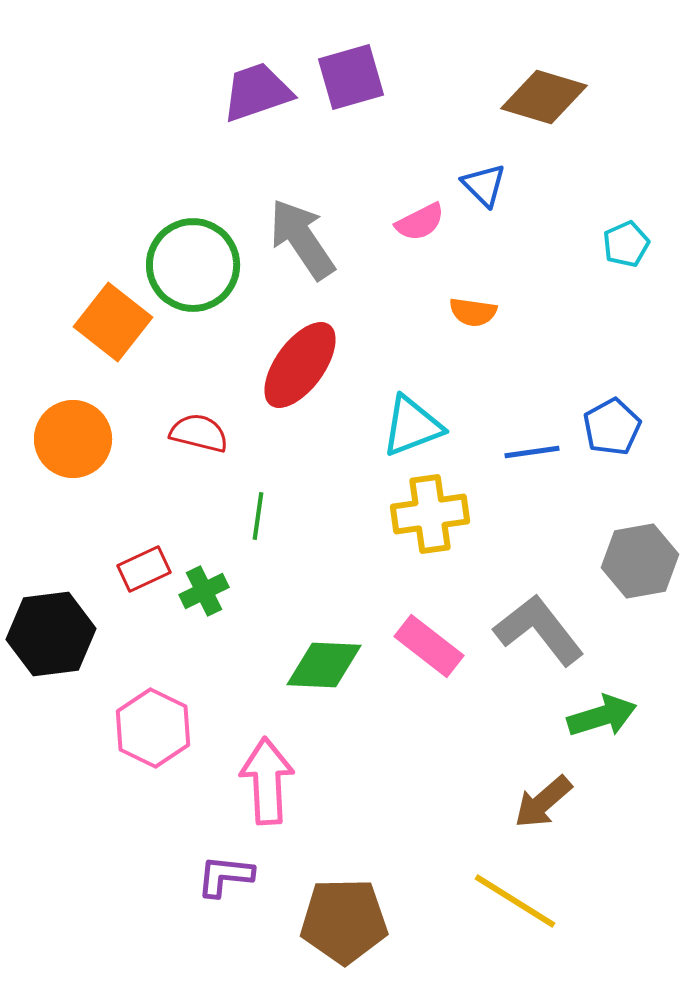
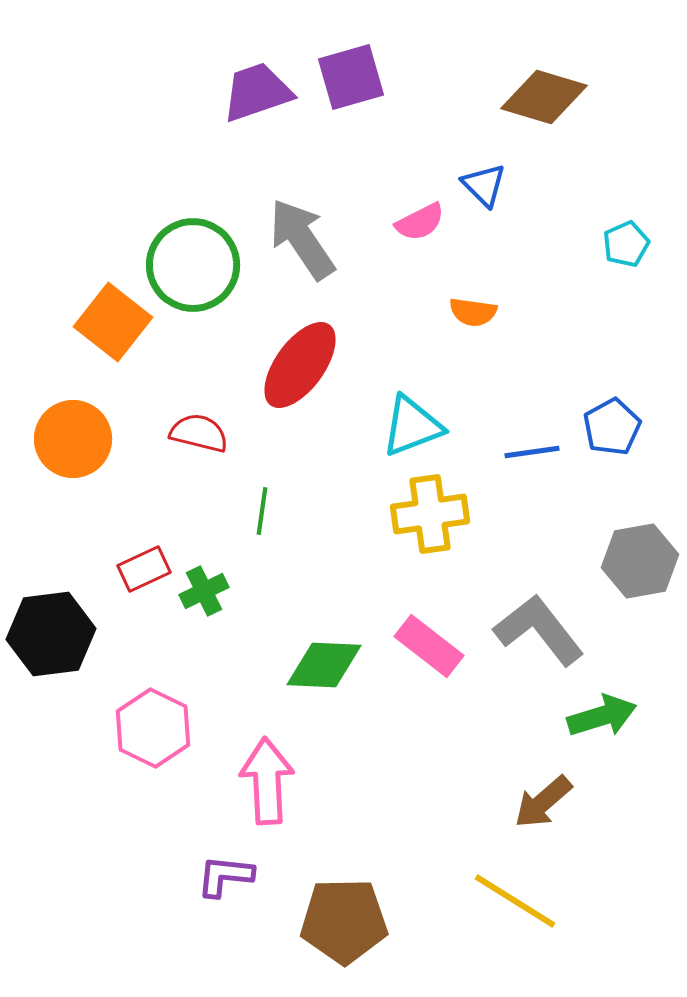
green line: moved 4 px right, 5 px up
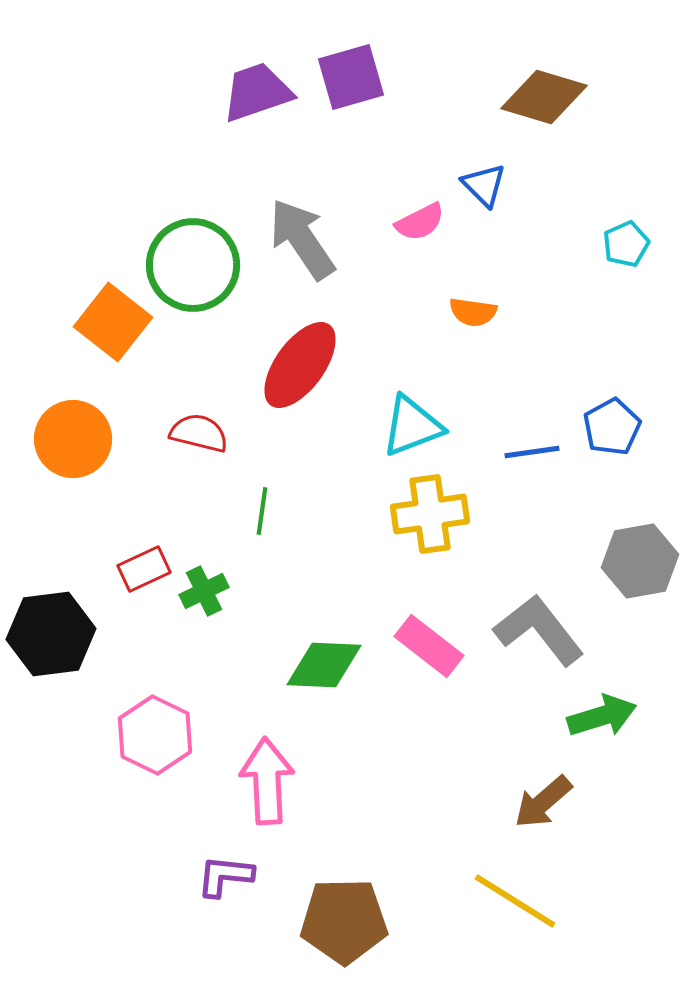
pink hexagon: moved 2 px right, 7 px down
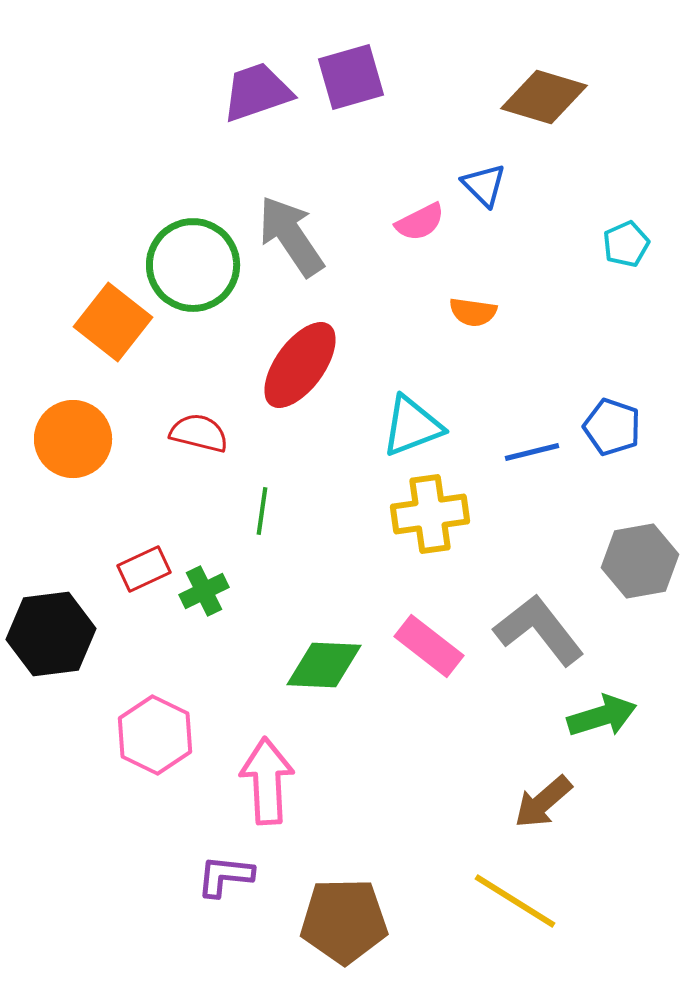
gray arrow: moved 11 px left, 3 px up
blue pentagon: rotated 24 degrees counterclockwise
blue line: rotated 6 degrees counterclockwise
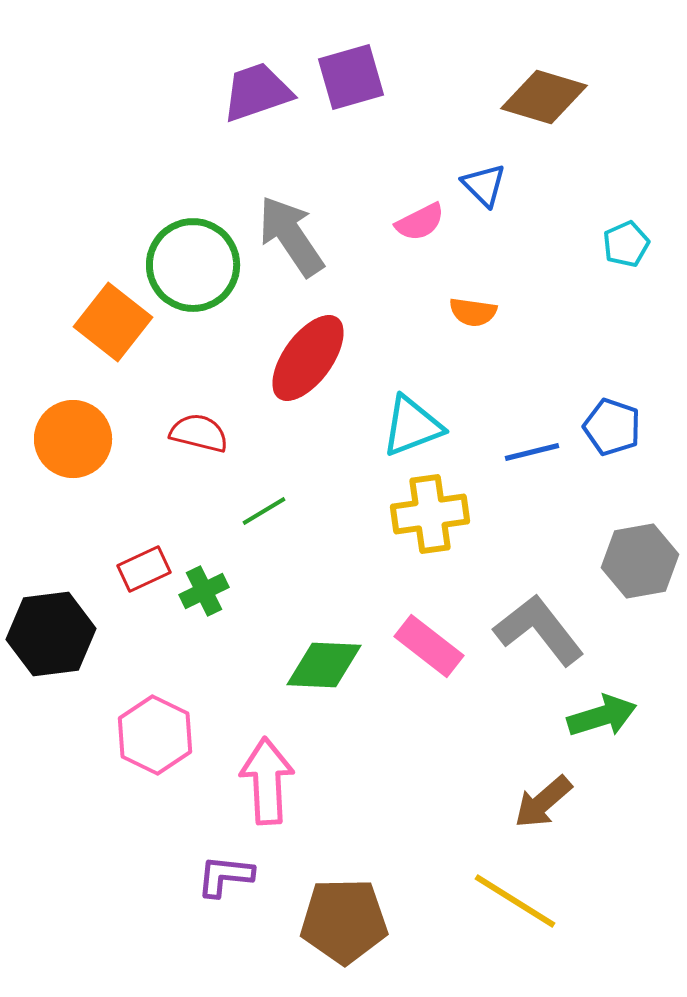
red ellipse: moved 8 px right, 7 px up
green line: moved 2 px right; rotated 51 degrees clockwise
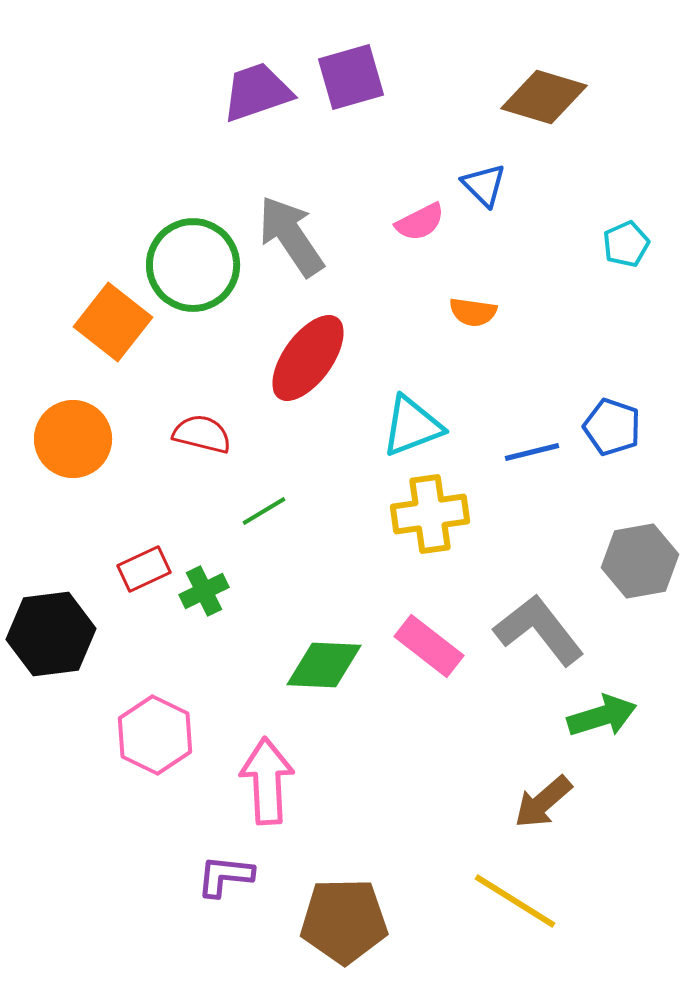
red semicircle: moved 3 px right, 1 px down
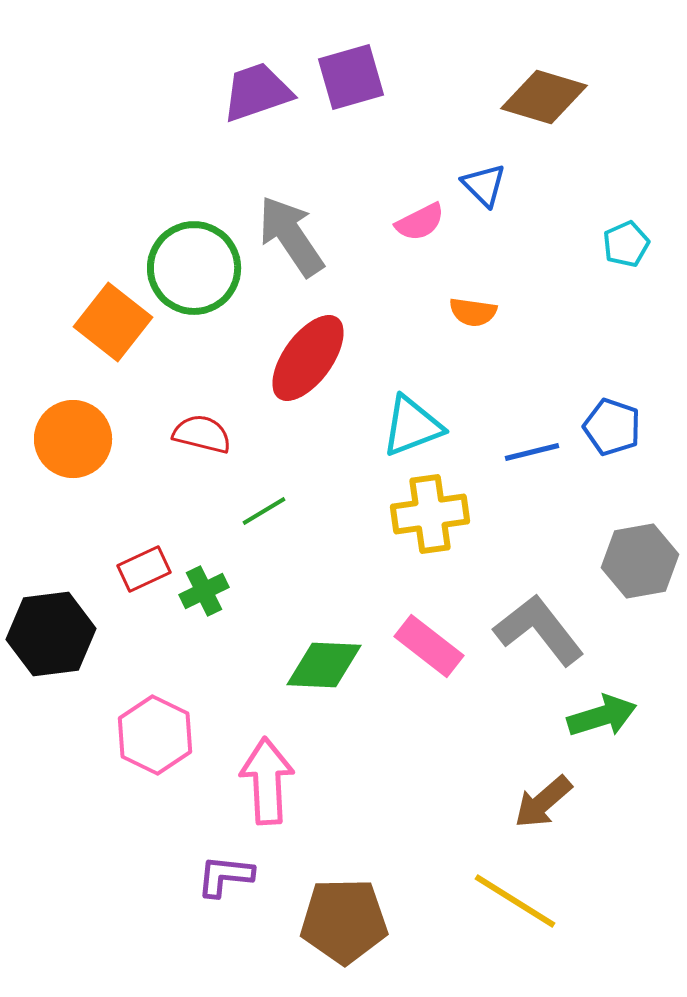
green circle: moved 1 px right, 3 px down
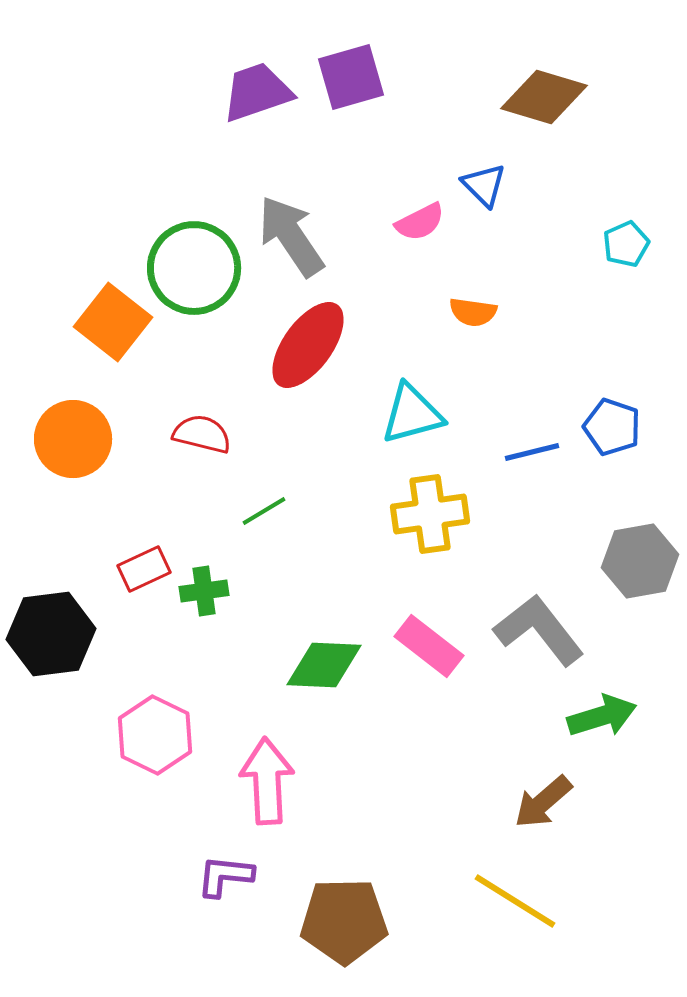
red ellipse: moved 13 px up
cyan triangle: moved 12 px up; rotated 6 degrees clockwise
green cross: rotated 18 degrees clockwise
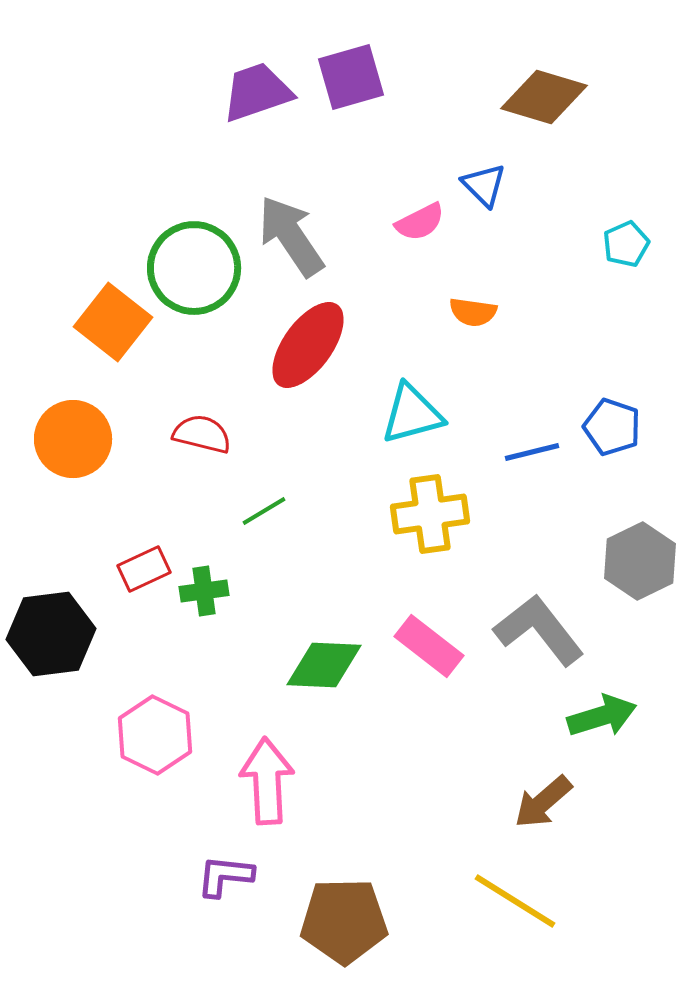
gray hexagon: rotated 16 degrees counterclockwise
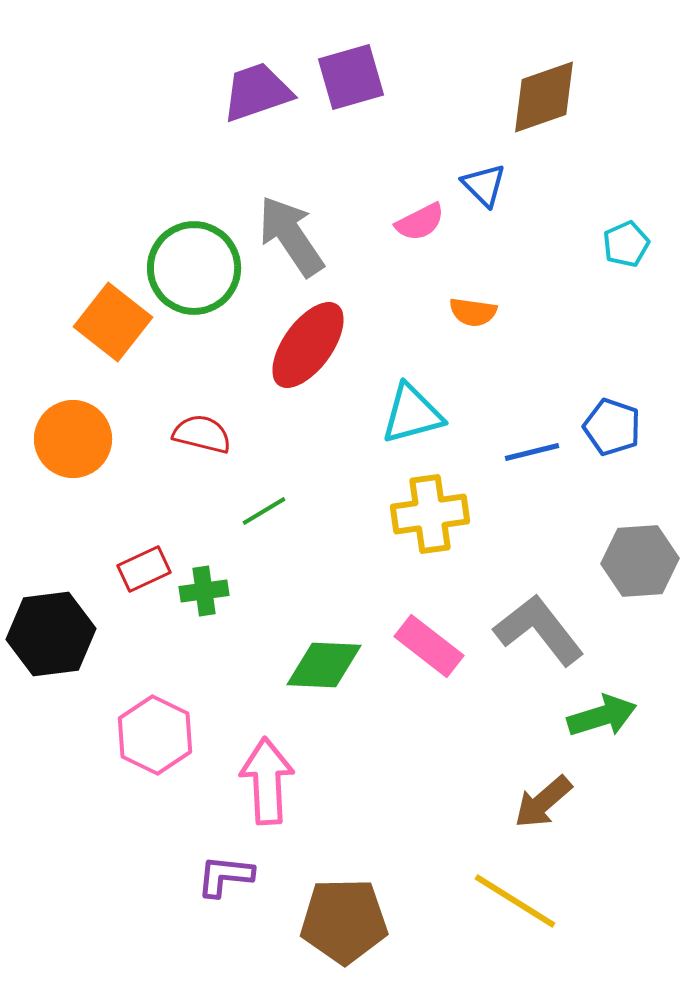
brown diamond: rotated 36 degrees counterclockwise
gray hexagon: rotated 22 degrees clockwise
